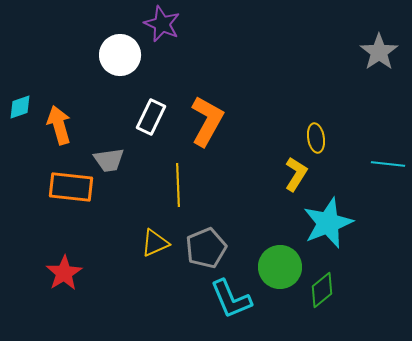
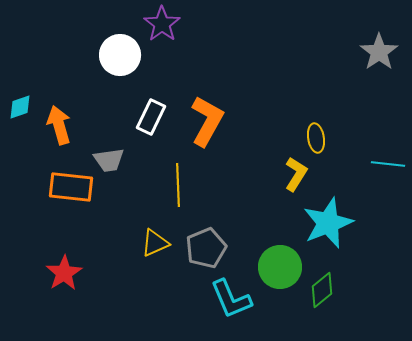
purple star: rotated 12 degrees clockwise
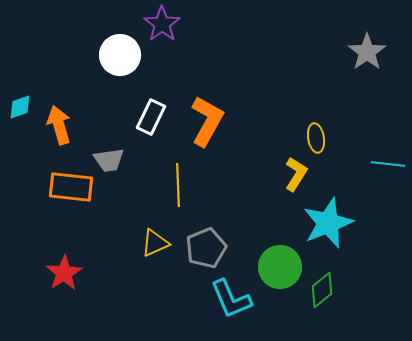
gray star: moved 12 px left
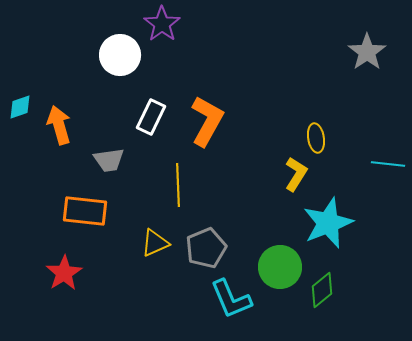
orange rectangle: moved 14 px right, 24 px down
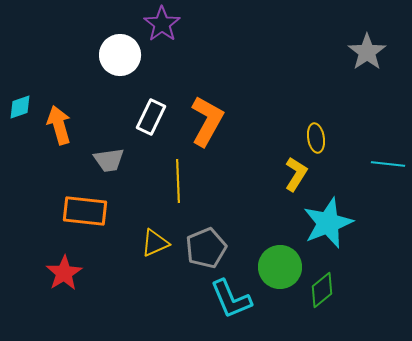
yellow line: moved 4 px up
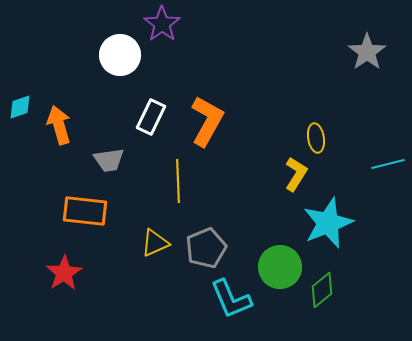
cyan line: rotated 20 degrees counterclockwise
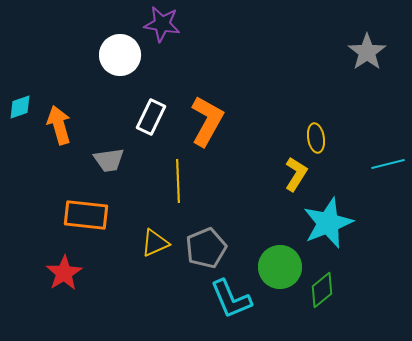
purple star: rotated 27 degrees counterclockwise
orange rectangle: moved 1 px right, 4 px down
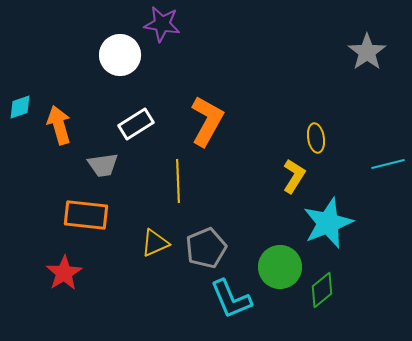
white rectangle: moved 15 px left, 7 px down; rotated 32 degrees clockwise
gray trapezoid: moved 6 px left, 5 px down
yellow L-shape: moved 2 px left, 2 px down
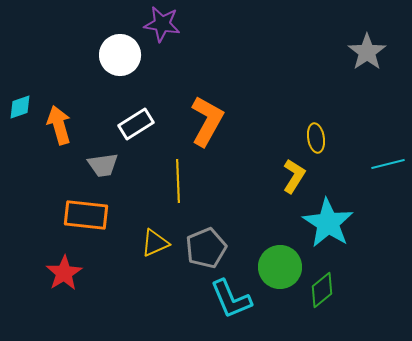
cyan star: rotated 18 degrees counterclockwise
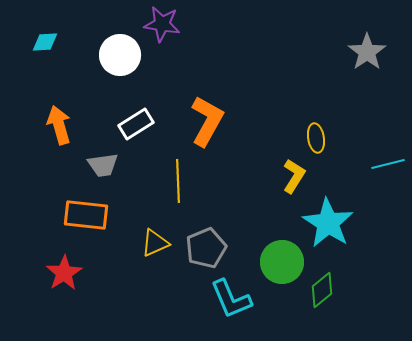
cyan diamond: moved 25 px right, 65 px up; rotated 16 degrees clockwise
green circle: moved 2 px right, 5 px up
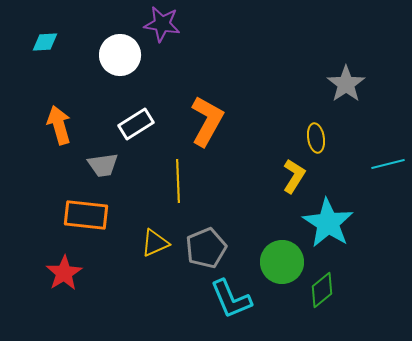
gray star: moved 21 px left, 32 px down
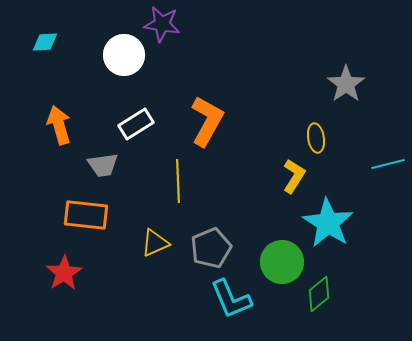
white circle: moved 4 px right
gray pentagon: moved 5 px right
green diamond: moved 3 px left, 4 px down
